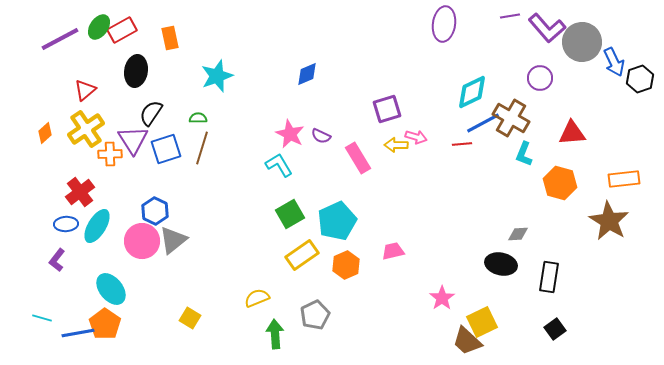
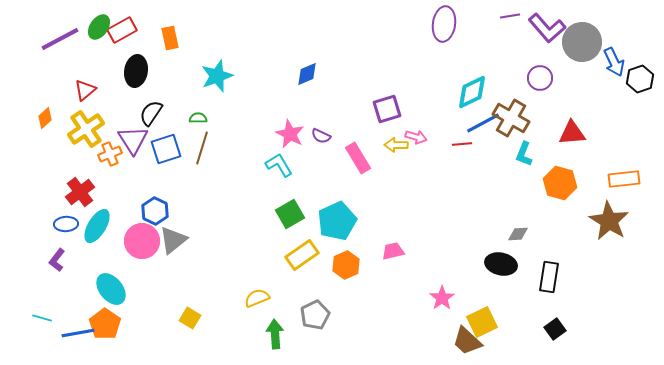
orange diamond at (45, 133): moved 15 px up
orange cross at (110, 154): rotated 20 degrees counterclockwise
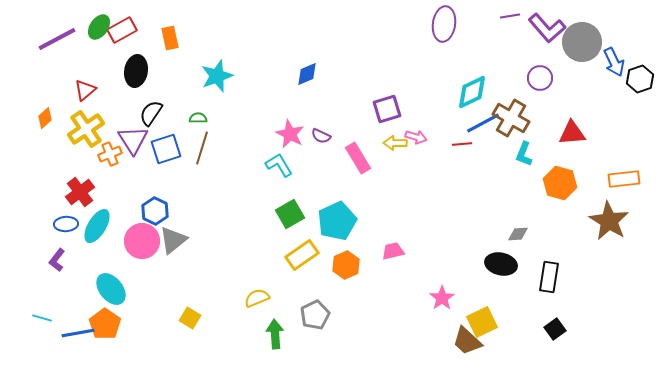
purple line at (60, 39): moved 3 px left
yellow arrow at (396, 145): moved 1 px left, 2 px up
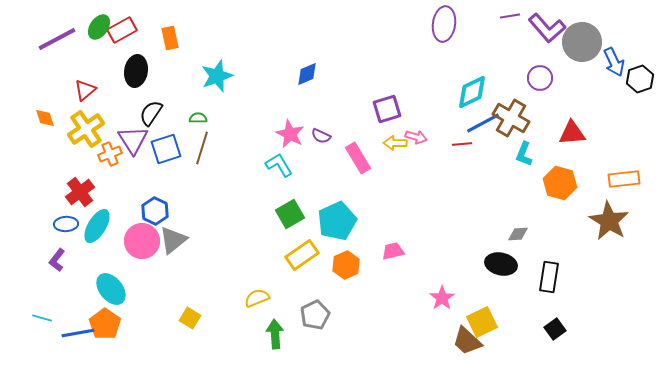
orange diamond at (45, 118): rotated 65 degrees counterclockwise
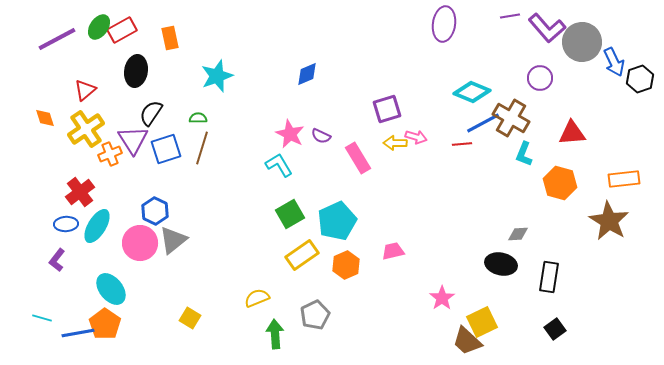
cyan diamond at (472, 92): rotated 48 degrees clockwise
pink circle at (142, 241): moved 2 px left, 2 px down
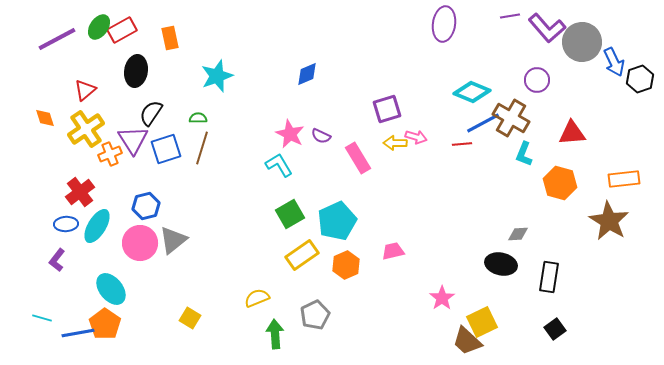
purple circle at (540, 78): moved 3 px left, 2 px down
blue hexagon at (155, 211): moved 9 px left, 5 px up; rotated 20 degrees clockwise
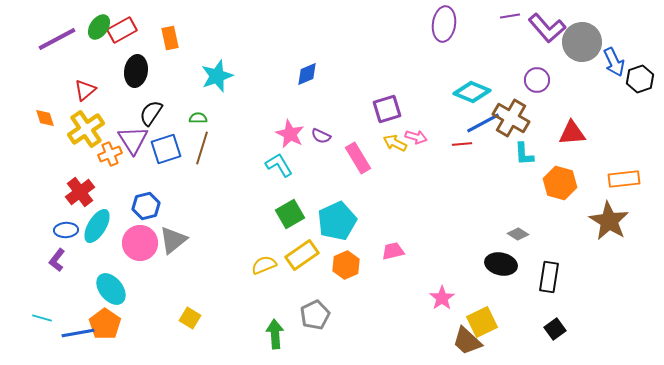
yellow arrow at (395, 143): rotated 25 degrees clockwise
cyan L-shape at (524, 154): rotated 25 degrees counterclockwise
blue ellipse at (66, 224): moved 6 px down
gray diamond at (518, 234): rotated 35 degrees clockwise
yellow semicircle at (257, 298): moved 7 px right, 33 px up
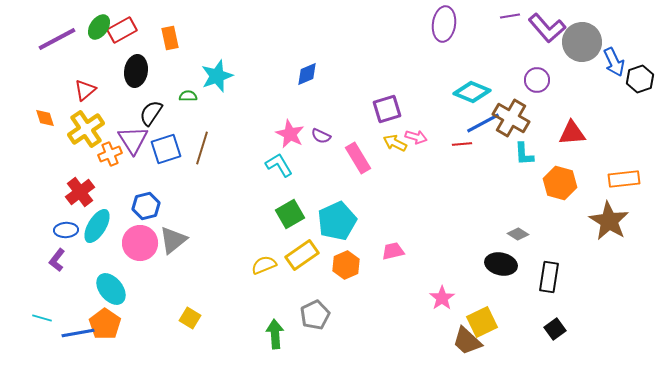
green semicircle at (198, 118): moved 10 px left, 22 px up
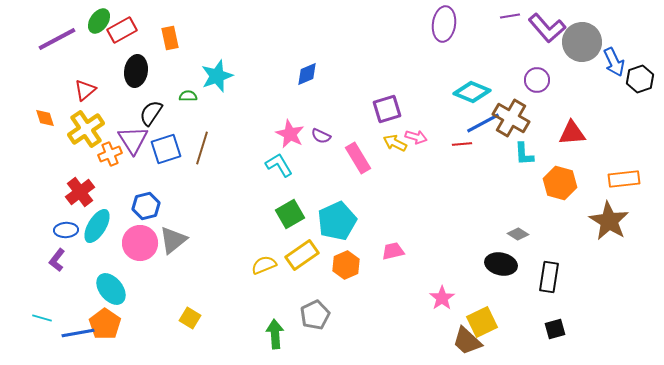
green ellipse at (99, 27): moved 6 px up
black square at (555, 329): rotated 20 degrees clockwise
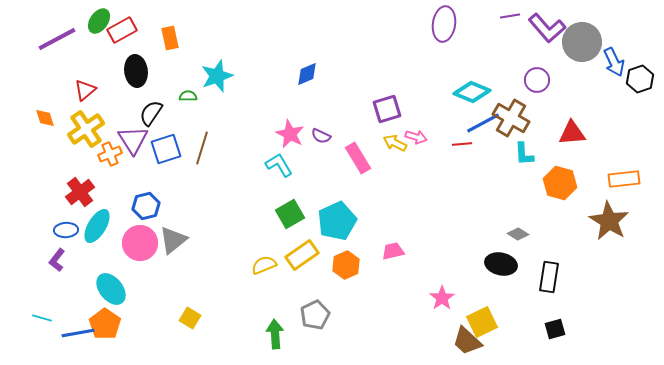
black ellipse at (136, 71): rotated 16 degrees counterclockwise
